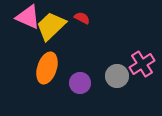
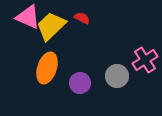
pink cross: moved 3 px right, 4 px up
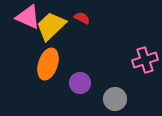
pink cross: rotated 15 degrees clockwise
orange ellipse: moved 1 px right, 4 px up
gray circle: moved 2 px left, 23 px down
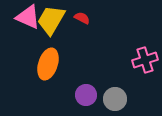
yellow trapezoid: moved 6 px up; rotated 16 degrees counterclockwise
purple circle: moved 6 px right, 12 px down
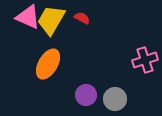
orange ellipse: rotated 12 degrees clockwise
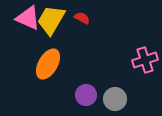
pink triangle: moved 1 px down
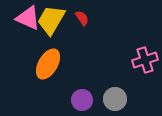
red semicircle: rotated 28 degrees clockwise
purple circle: moved 4 px left, 5 px down
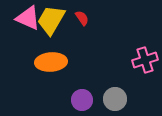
orange ellipse: moved 3 px right, 2 px up; rotated 56 degrees clockwise
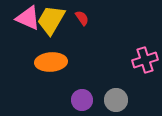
gray circle: moved 1 px right, 1 px down
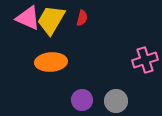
red semicircle: rotated 49 degrees clockwise
gray circle: moved 1 px down
